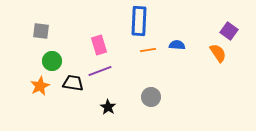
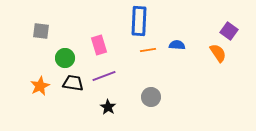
green circle: moved 13 px right, 3 px up
purple line: moved 4 px right, 5 px down
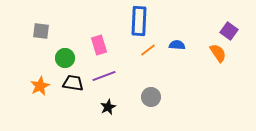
orange line: rotated 28 degrees counterclockwise
black star: rotated 14 degrees clockwise
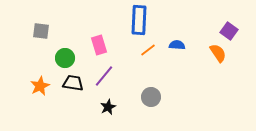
blue rectangle: moved 1 px up
purple line: rotated 30 degrees counterclockwise
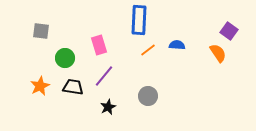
black trapezoid: moved 4 px down
gray circle: moved 3 px left, 1 px up
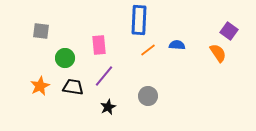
pink rectangle: rotated 12 degrees clockwise
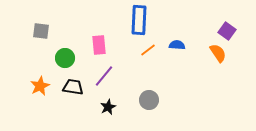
purple square: moved 2 px left
gray circle: moved 1 px right, 4 px down
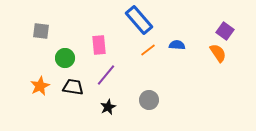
blue rectangle: rotated 44 degrees counterclockwise
purple square: moved 2 px left
purple line: moved 2 px right, 1 px up
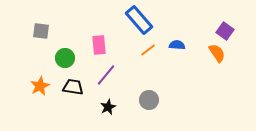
orange semicircle: moved 1 px left
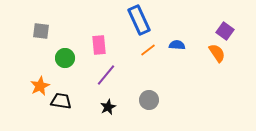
blue rectangle: rotated 16 degrees clockwise
black trapezoid: moved 12 px left, 14 px down
